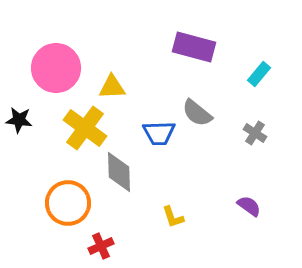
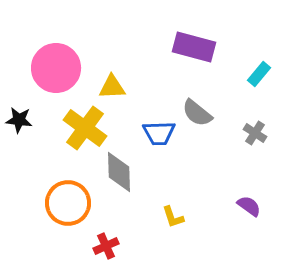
red cross: moved 5 px right
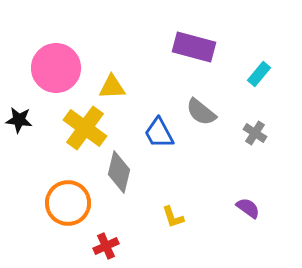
gray semicircle: moved 4 px right, 1 px up
blue trapezoid: rotated 64 degrees clockwise
gray diamond: rotated 15 degrees clockwise
purple semicircle: moved 1 px left, 2 px down
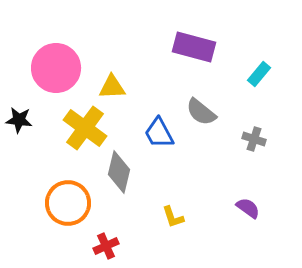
gray cross: moved 1 px left, 6 px down; rotated 15 degrees counterclockwise
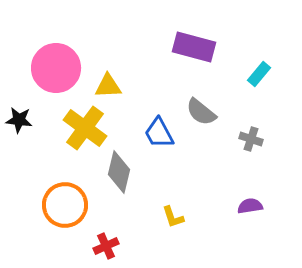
yellow triangle: moved 4 px left, 1 px up
gray cross: moved 3 px left
orange circle: moved 3 px left, 2 px down
purple semicircle: moved 2 px right, 2 px up; rotated 45 degrees counterclockwise
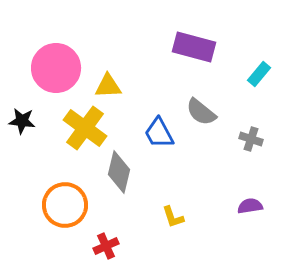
black star: moved 3 px right, 1 px down
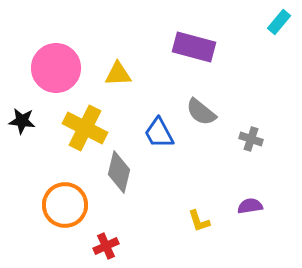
cyan rectangle: moved 20 px right, 52 px up
yellow triangle: moved 10 px right, 12 px up
yellow cross: rotated 9 degrees counterclockwise
yellow L-shape: moved 26 px right, 4 px down
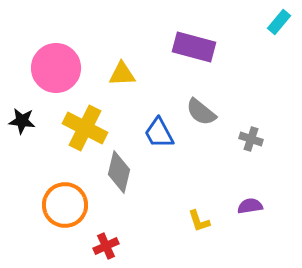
yellow triangle: moved 4 px right
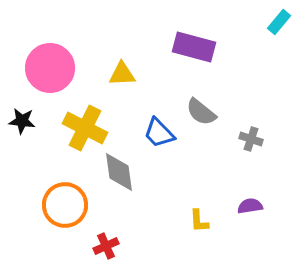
pink circle: moved 6 px left
blue trapezoid: rotated 16 degrees counterclockwise
gray diamond: rotated 21 degrees counterclockwise
yellow L-shape: rotated 15 degrees clockwise
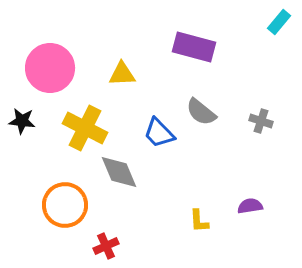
gray cross: moved 10 px right, 18 px up
gray diamond: rotated 15 degrees counterclockwise
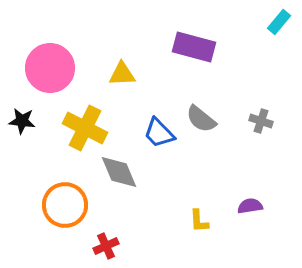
gray semicircle: moved 7 px down
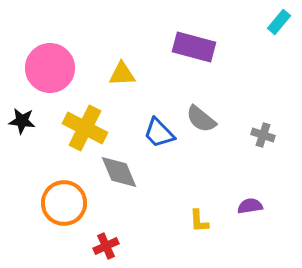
gray cross: moved 2 px right, 14 px down
orange circle: moved 1 px left, 2 px up
